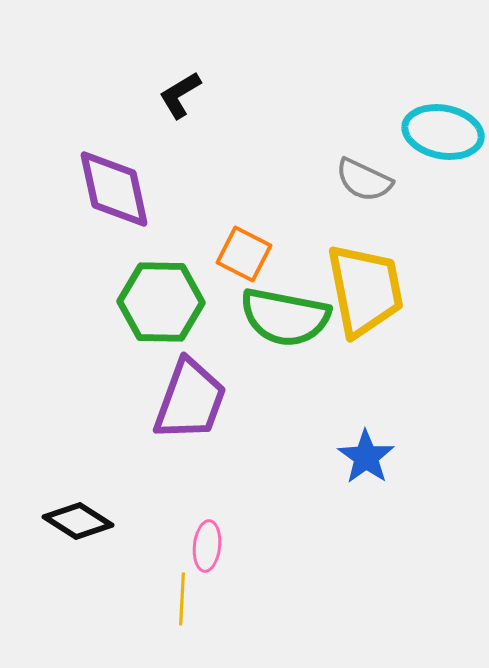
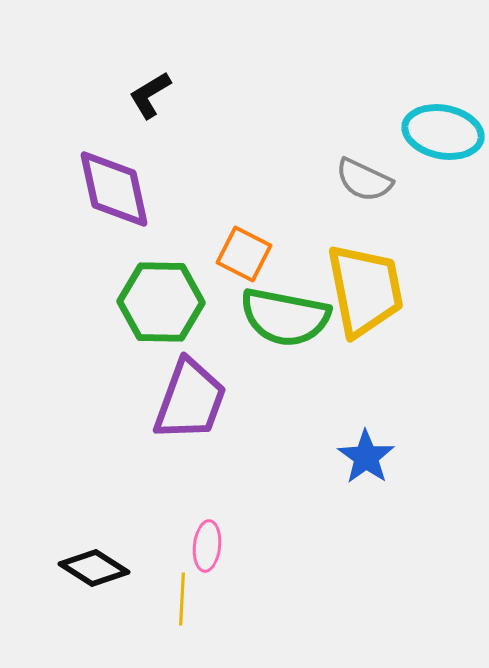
black L-shape: moved 30 px left
black diamond: moved 16 px right, 47 px down
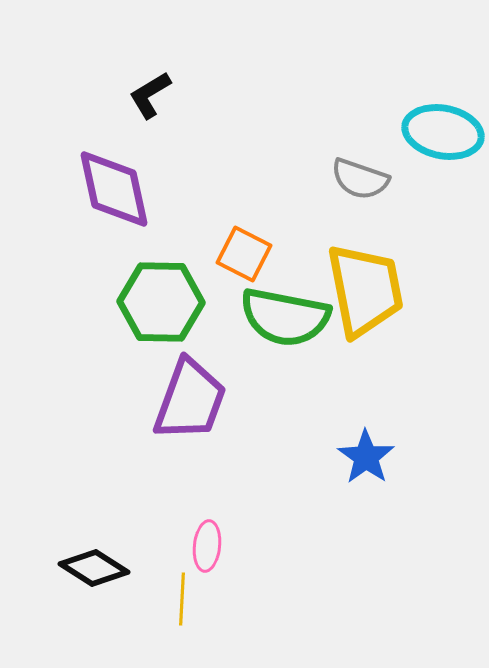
gray semicircle: moved 4 px left, 1 px up; rotated 6 degrees counterclockwise
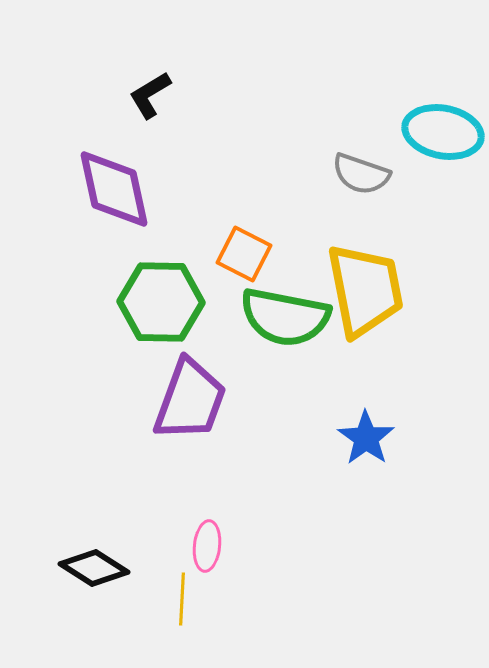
gray semicircle: moved 1 px right, 5 px up
blue star: moved 19 px up
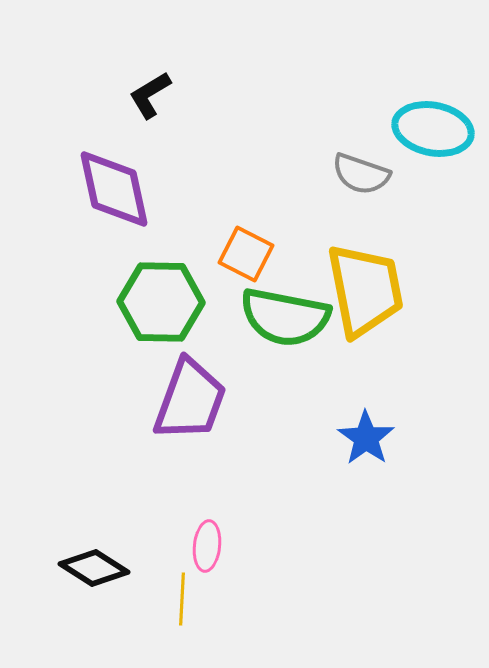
cyan ellipse: moved 10 px left, 3 px up
orange square: moved 2 px right
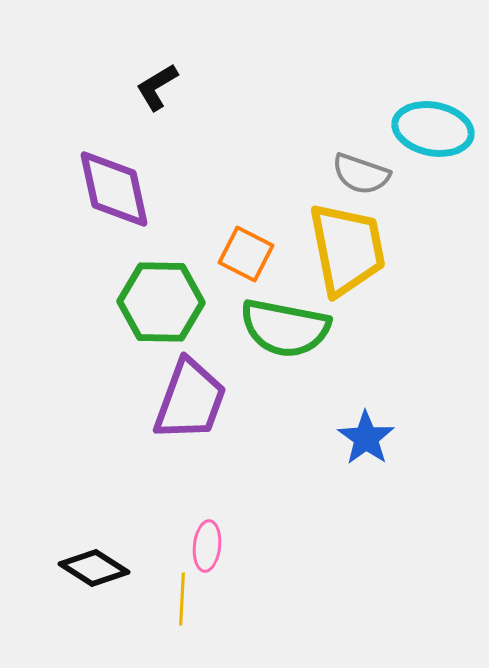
black L-shape: moved 7 px right, 8 px up
yellow trapezoid: moved 18 px left, 41 px up
green semicircle: moved 11 px down
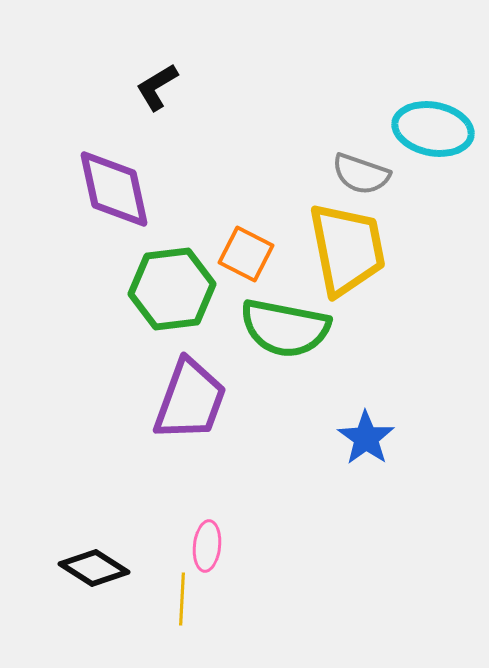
green hexagon: moved 11 px right, 13 px up; rotated 8 degrees counterclockwise
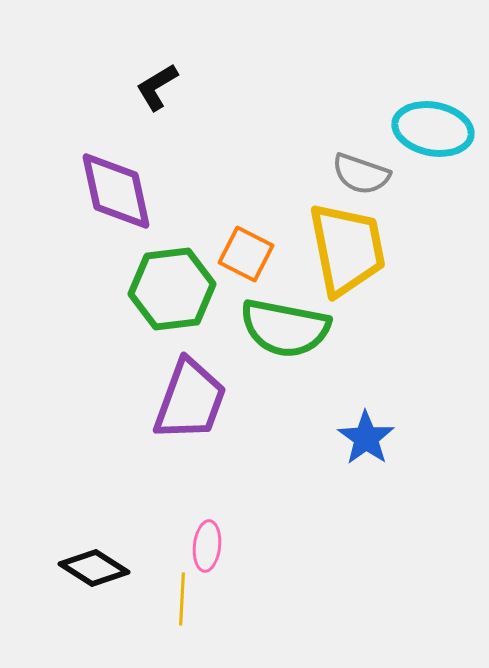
purple diamond: moved 2 px right, 2 px down
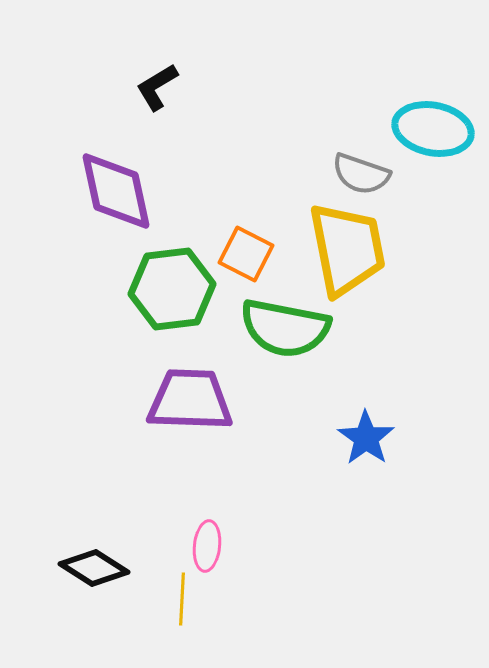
purple trapezoid: rotated 108 degrees counterclockwise
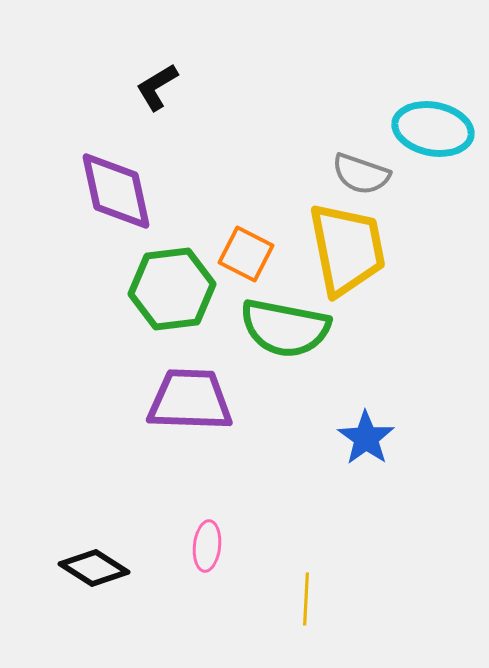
yellow line: moved 124 px right
